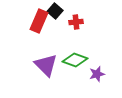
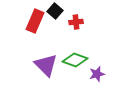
red rectangle: moved 4 px left
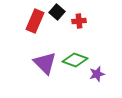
black square: moved 2 px right, 1 px down
red cross: moved 3 px right, 1 px up
purple triangle: moved 1 px left, 2 px up
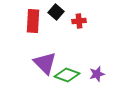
black square: moved 1 px left
red rectangle: moved 2 px left; rotated 20 degrees counterclockwise
green diamond: moved 8 px left, 15 px down
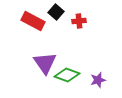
red rectangle: rotated 65 degrees counterclockwise
purple triangle: rotated 10 degrees clockwise
purple star: moved 1 px right, 6 px down
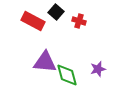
red cross: rotated 24 degrees clockwise
purple triangle: moved 1 px up; rotated 50 degrees counterclockwise
green diamond: rotated 55 degrees clockwise
purple star: moved 11 px up
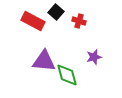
purple triangle: moved 1 px left, 1 px up
purple star: moved 4 px left, 12 px up
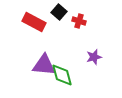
black square: moved 3 px right
red rectangle: moved 1 px right, 1 px down
purple triangle: moved 4 px down
green diamond: moved 5 px left
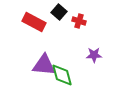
purple star: moved 2 px up; rotated 14 degrees clockwise
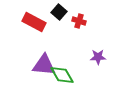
purple star: moved 4 px right, 2 px down
green diamond: rotated 15 degrees counterclockwise
